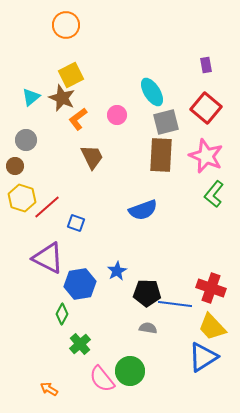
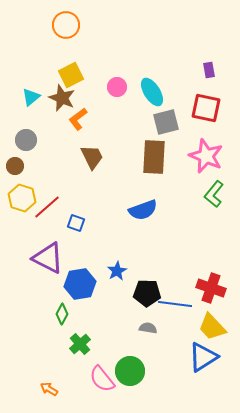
purple rectangle: moved 3 px right, 5 px down
red square: rotated 28 degrees counterclockwise
pink circle: moved 28 px up
brown rectangle: moved 7 px left, 2 px down
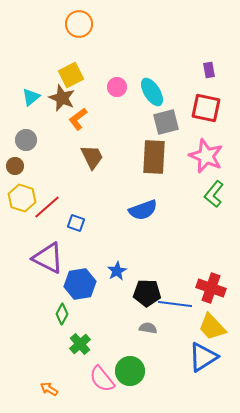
orange circle: moved 13 px right, 1 px up
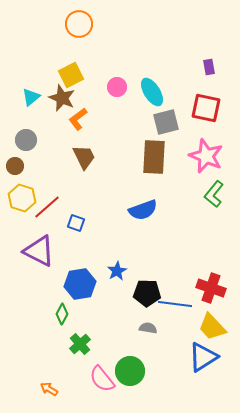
purple rectangle: moved 3 px up
brown trapezoid: moved 8 px left
purple triangle: moved 9 px left, 7 px up
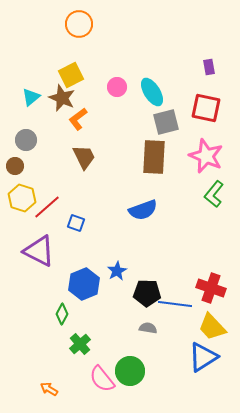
blue hexagon: moved 4 px right; rotated 12 degrees counterclockwise
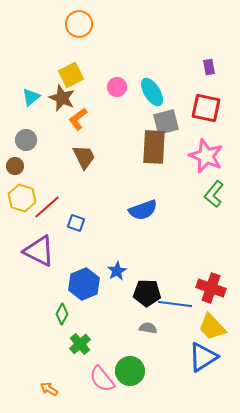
brown rectangle: moved 10 px up
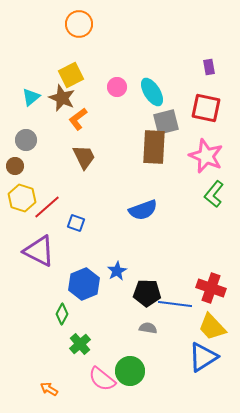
pink semicircle: rotated 12 degrees counterclockwise
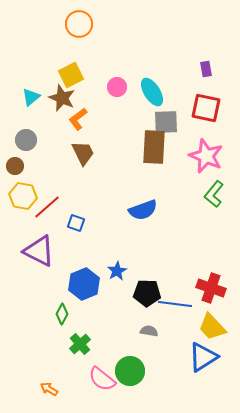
purple rectangle: moved 3 px left, 2 px down
gray square: rotated 12 degrees clockwise
brown trapezoid: moved 1 px left, 4 px up
yellow hexagon: moved 1 px right, 2 px up; rotated 8 degrees counterclockwise
gray semicircle: moved 1 px right, 3 px down
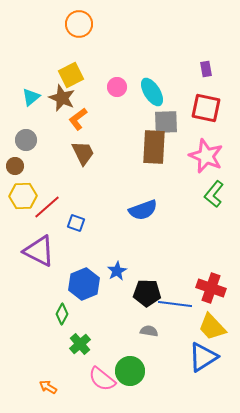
yellow hexagon: rotated 12 degrees counterclockwise
orange arrow: moved 1 px left, 2 px up
